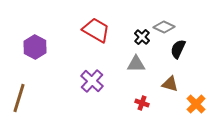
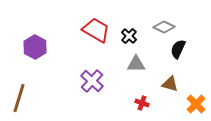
black cross: moved 13 px left, 1 px up
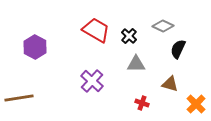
gray diamond: moved 1 px left, 1 px up
brown line: rotated 64 degrees clockwise
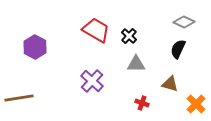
gray diamond: moved 21 px right, 4 px up
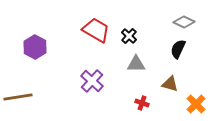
brown line: moved 1 px left, 1 px up
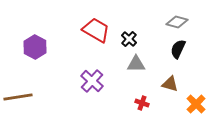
gray diamond: moved 7 px left; rotated 10 degrees counterclockwise
black cross: moved 3 px down
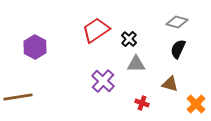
red trapezoid: rotated 64 degrees counterclockwise
purple cross: moved 11 px right
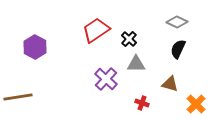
gray diamond: rotated 10 degrees clockwise
purple cross: moved 3 px right, 2 px up
